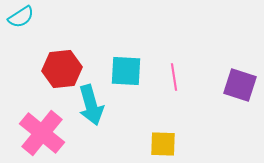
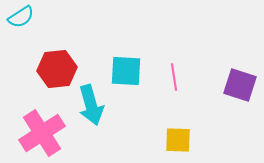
red hexagon: moved 5 px left
pink cross: rotated 18 degrees clockwise
yellow square: moved 15 px right, 4 px up
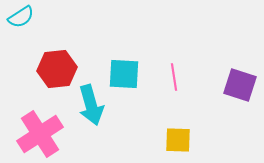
cyan square: moved 2 px left, 3 px down
pink cross: moved 2 px left, 1 px down
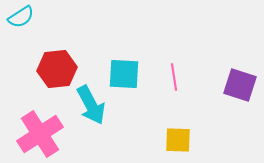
cyan arrow: rotated 12 degrees counterclockwise
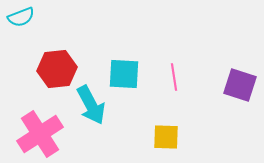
cyan semicircle: rotated 12 degrees clockwise
yellow square: moved 12 px left, 3 px up
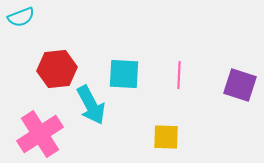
pink line: moved 5 px right, 2 px up; rotated 12 degrees clockwise
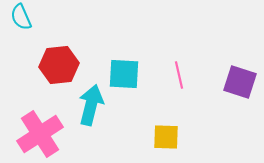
cyan semicircle: rotated 88 degrees clockwise
red hexagon: moved 2 px right, 4 px up
pink line: rotated 16 degrees counterclockwise
purple square: moved 3 px up
cyan arrow: rotated 138 degrees counterclockwise
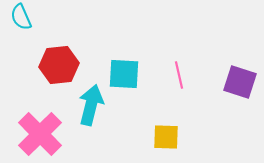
pink cross: rotated 12 degrees counterclockwise
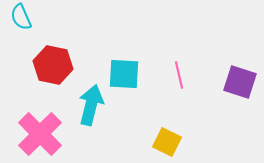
red hexagon: moved 6 px left; rotated 18 degrees clockwise
yellow square: moved 1 px right, 5 px down; rotated 24 degrees clockwise
